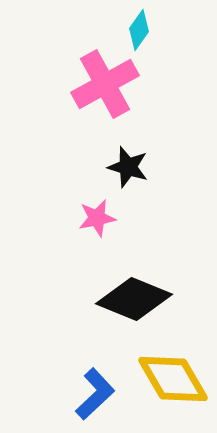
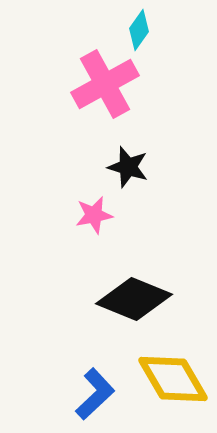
pink star: moved 3 px left, 3 px up
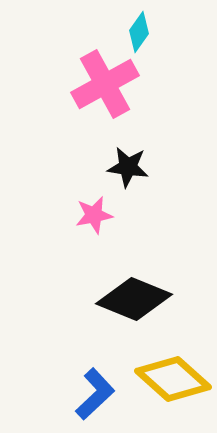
cyan diamond: moved 2 px down
black star: rotated 9 degrees counterclockwise
yellow diamond: rotated 18 degrees counterclockwise
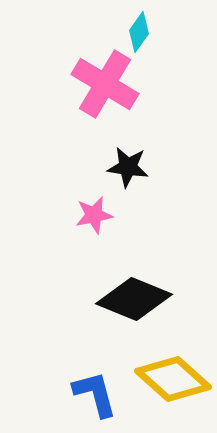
pink cross: rotated 30 degrees counterclockwise
blue L-shape: rotated 62 degrees counterclockwise
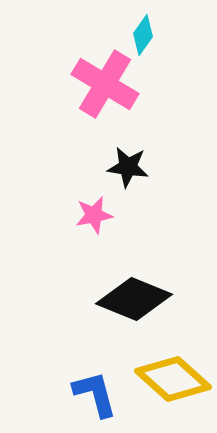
cyan diamond: moved 4 px right, 3 px down
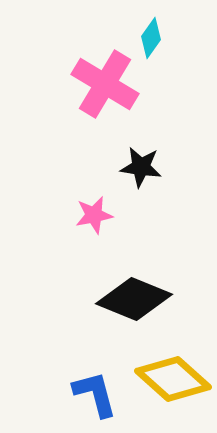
cyan diamond: moved 8 px right, 3 px down
black star: moved 13 px right
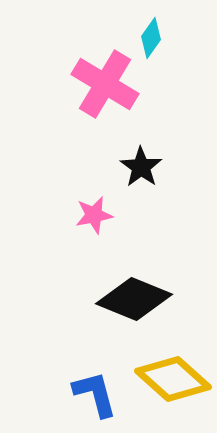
black star: rotated 27 degrees clockwise
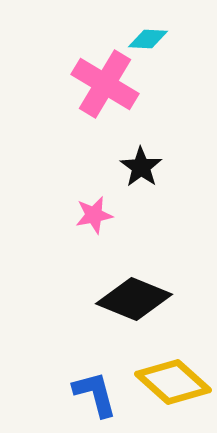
cyan diamond: moved 3 px left, 1 px down; rotated 57 degrees clockwise
yellow diamond: moved 3 px down
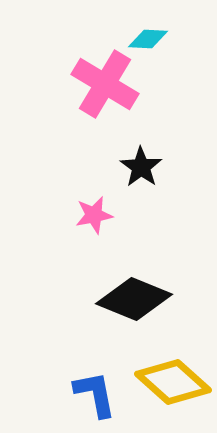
blue L-shape: rotated 4 degrees clockwise
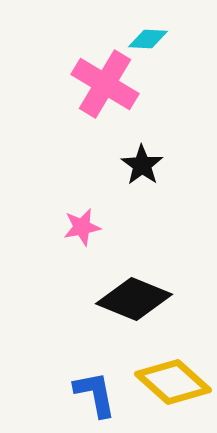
black star: moved 1 px right, 2 px up
pink star: moved 12 px left, 12 px down
